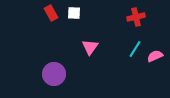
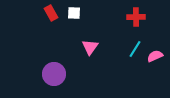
red cross: rotated 12 degrees clockwise
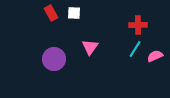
red cross: moved 2 px right, 8 px down
purple circle: moved 15 px up
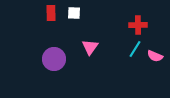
red rectangle: rotated 28 degrees clockwise
pink semicircle: rotated 133 degrees counterclockwise
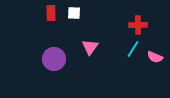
cyan line: moved 2 px left
pink semicircle: moved 1 px down
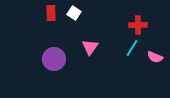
white square: rotated 32 degrees clockwise
cyan line: moved 1 px left, 1 px up
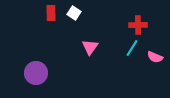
purple circle: moved 18 px left, 14 px down
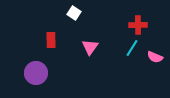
red rectangle: moved 27 px down
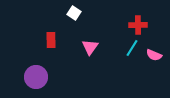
pink semicircle: moved 1 px left, 2 px up
purple circle: moved 4 px down
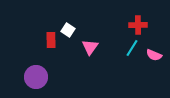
white square: moved 6 px left, 17 px down
